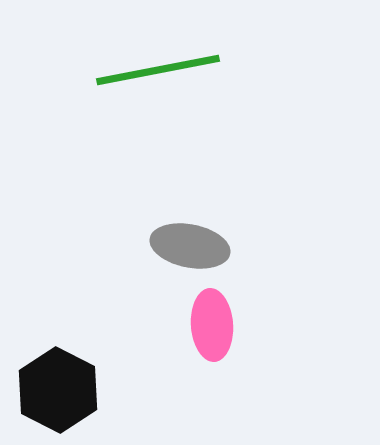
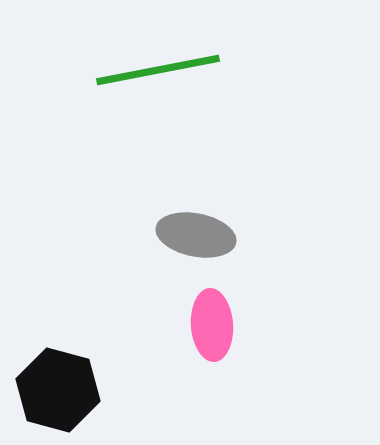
gray ellipse: moved 6 px right, 11 px up
black hexagon: rotated 12 degrees counterclockwise
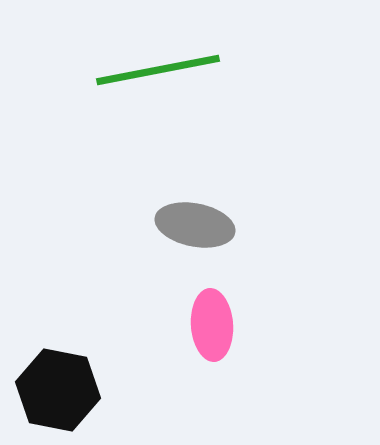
gray ellipse: moved 1 px left, 10 px up
black hexagon: rotated 4 degrees counterclockwise
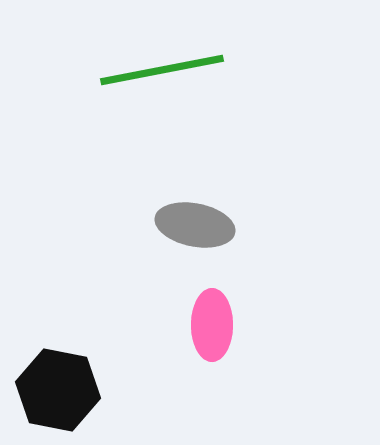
green line: moved 4 px right
pink ellipse: rotated 4 degrees clockwise
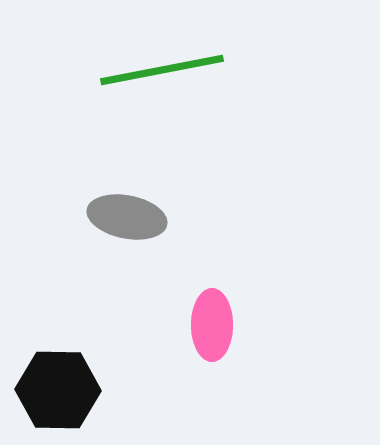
gray ellipse: moved 68 px left, 8 px up
black hexagon: rotated 10 degrees counterclockwise
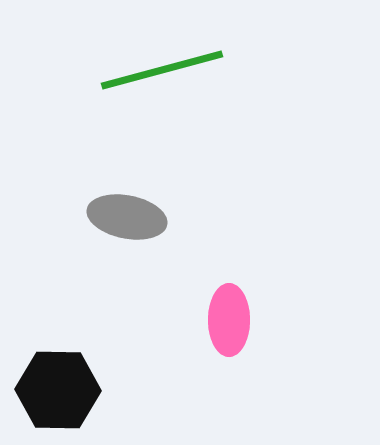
green line: rotated 4 degrees counterclockwise
pink ellipse: moved 17 px right, 5 px up
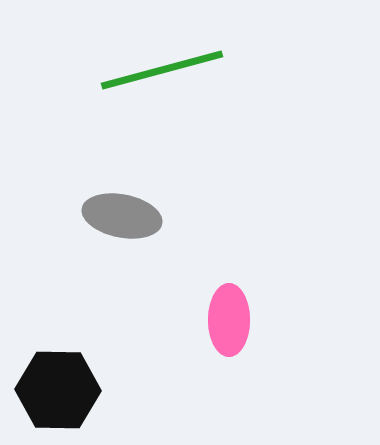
gray ellipse: moved 5 px left, 1 px up
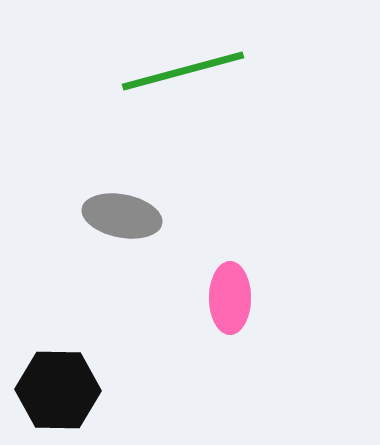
green line: moved 21 px right, 1 px down
pink ellipse: moved 1 px right, 22 px up
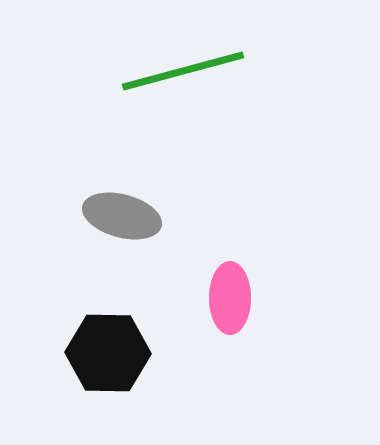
gray ellipse: rotated 4 degrees clockwise
black hexagon: moved 50 px right, 37 px up
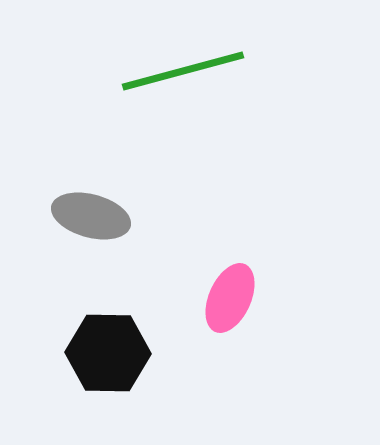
gray ellipse: moved 31 px left
pink ellipse: rotated 24 degrees clockwise
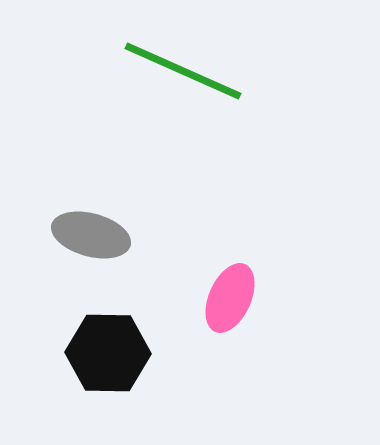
green line: rotated 39 degrees clockwise
gray ellipse: moved 19 px down
